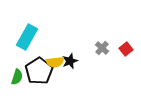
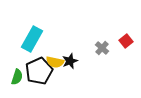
cyan rectangle: moved 5 px right, 2 px down
red square: moved 8 px up
yellow semicircle: rotated 18 degrees clockwise
black pentagon: rotated 8 degrees clockwise
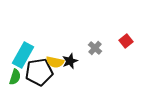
cyan rectangle: moved 9 px left, 16 px down
gray cross: moved 7 px left
black pentagon: moved 1 px down; rotated 16 degrees clockwise
green semicircle: moved 2 px left
